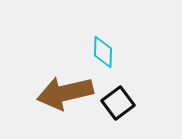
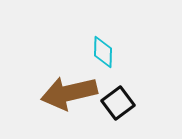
brown arrow: moved 4 px right
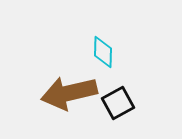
black square: rotated 8 degrees clockwise
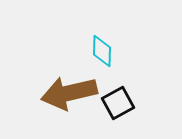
cyan diamond: moved 1 px left, 1 px up
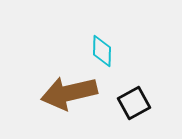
black square: moved 16 px right
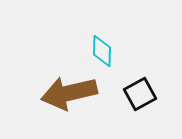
black square: moved 6 px right, 9 px up
